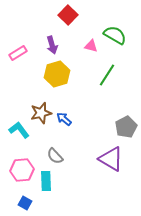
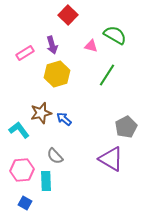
pink rectangle: moved 7 px right
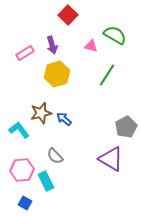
cyan rectangle: rotated 24 degrees counterclockwise
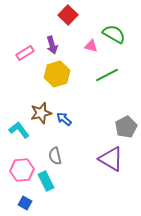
green semicircle: moved 1 px left, 1 px up
green line: rotated 30 degrees clockwise
gray semicircle: rotated 30 degrees clockwise
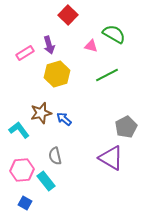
purple arrow: moved 3 px left
purple triangle: moved 1 px up
cyan rectangle: rotated 12 degrees counterclockwise
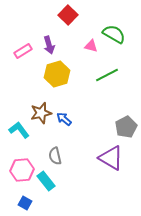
pink rectangle: moved 2 px left, 2 px up
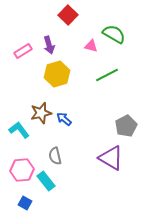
gray pentagon: moved 1 px up
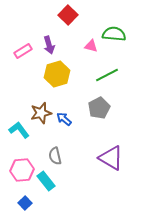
green semicircle: rotated 25 degrees counterclockwise
gray pentagon: moved 27 px left, 18 px up
blue square: rotated 16 degrees clockwise
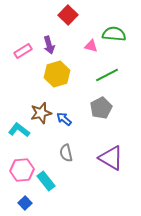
gray pentagon: moved 2 px right
cyan L-shape: rotated 15 degrees counterclockwise
gray semicircle: moved 11 px right, 3 px up
